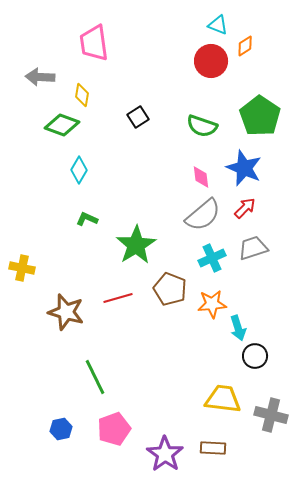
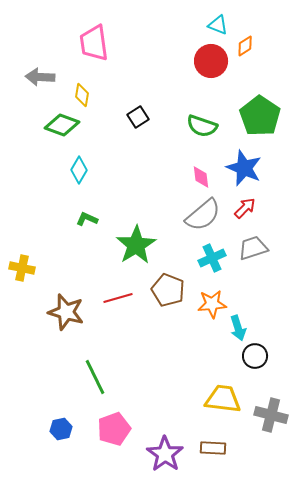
brown pentagon: moved 2 px left, 1 px down
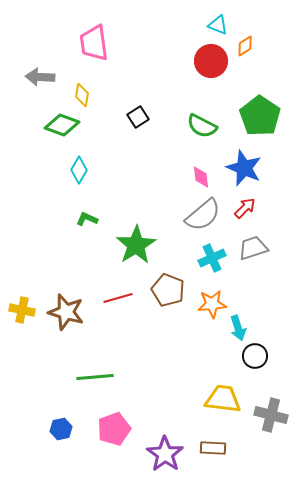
green semicircle: rotated 8 degrees clockwise
yellow cross: moved 42 px down
green line: rotated 69 degrees counterclockwise
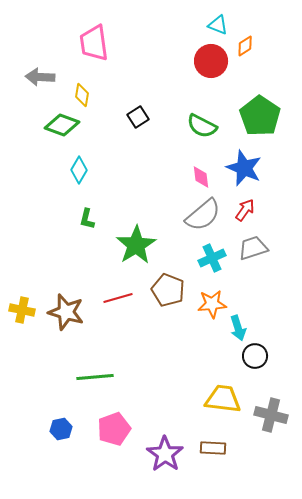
red arrow: moved 2 px down; rotated 10 degrees counterclockwise
green L-shape: rotated 100 degrees counterclockwise
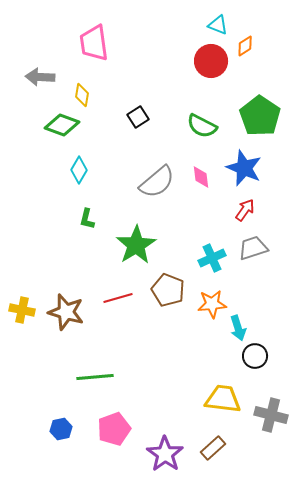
gray semicircle: moved 46 px left, 33 px up
brown rectangle: rotated 45 degrees counterclockwise
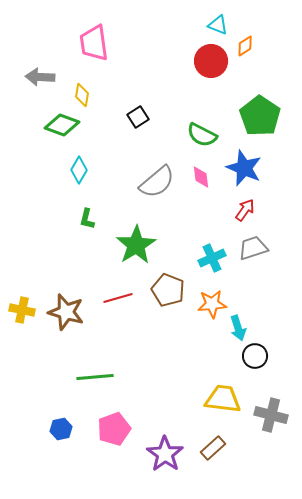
green semicircle: moved 9 px down
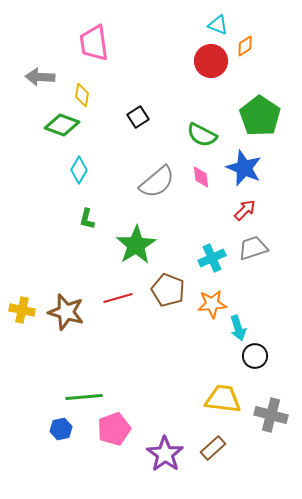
red arrow: rotated 10 degrees clockwise
green line: moved 11 px left, 20 px down
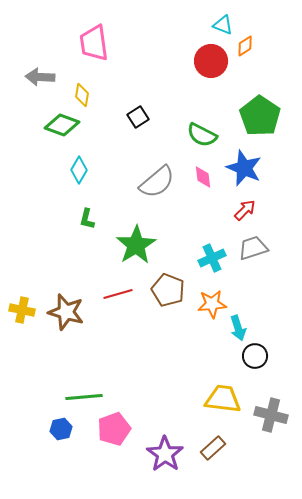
cyan triangle: moved 5 px right
pink diamond: moved 2 px right
red line: moved 4 px up
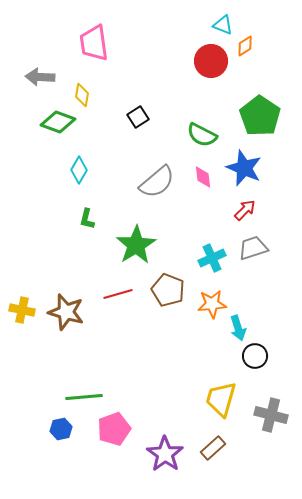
green diamond: moved 4 px left, 3 px up
yellow trapezoid: moved 2 px left; rotated 81 degrees counterclockwise
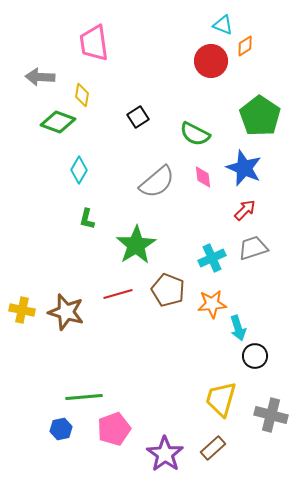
green semicircle: moved 7 px left, 1 px up
